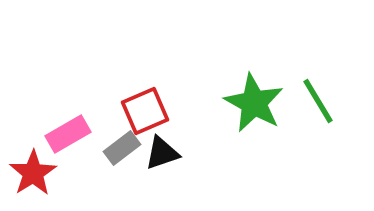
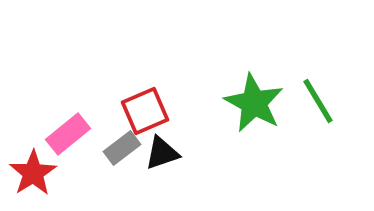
pink rectangle: rotated 9 degrees counterclockwise
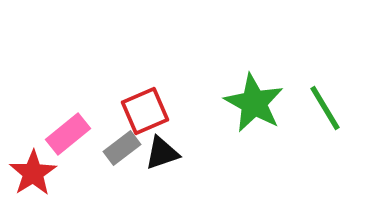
green line: moved 7 px right, 7 px down
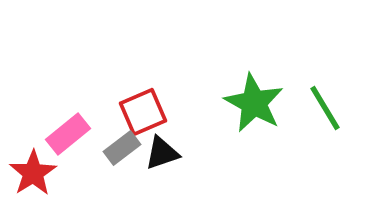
red square: moved 2 px left, 1 px down
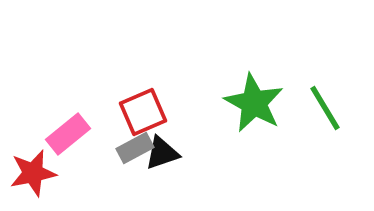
gray rectangle: moved 13 px right; rotated 9 degrees clockwise
red star: rotated 21 degrees clockwise
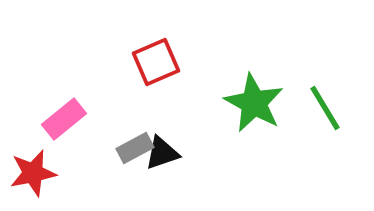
red square: moved 13 px right, 50 px up
pink rectangle: moved 4 px left, 15 px up
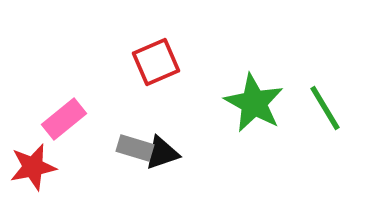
gray rectangle: rotated 45 degrees clockwise
red star: moved 6 px up
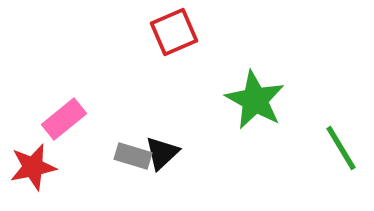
red square: moved 18 px right, 30 px up
green star: moved 1 px right, 3 px up
green line: moved 16 px right, 40 px down
gray rectangle: moved 2 px left, 8 px down
black triangle: rotated 24 degrees counterclockwise
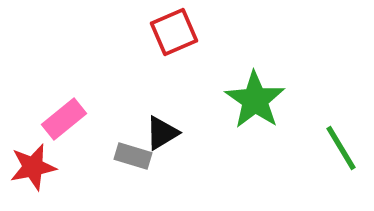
green star: rotated 6 degrees clockwise
black triangle: moved 20 px up; rotated 12 degrees clockwise
